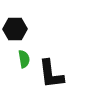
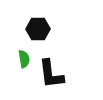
black hexagon: moved 23 px right
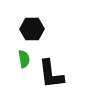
black hexagon: moved 6 px left
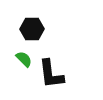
green semicircle: rotated 36 degrees counterclockwise
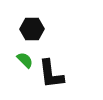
green semicircle: moved 1 px right, 1 px down
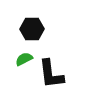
green semicircle: moved 1 px left, 1 px up; rotated 72 degrees counterclockwise
